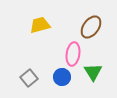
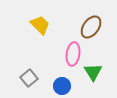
yellow trapezoid: rotated 60 degrees clockwise
blue circle: moved 9 px down
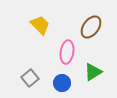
pink ellipse: moved 6 px left, 2 px up
green triangle: rotated 30 degrees clockwise
gray square: moved 1 px right
blue circle: moved 3 px up
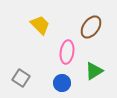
green triangle: moved 1 px right, 1 px up
gray square: moved 9 px left; rotated 18 degrees counterclockwise
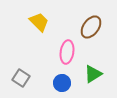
yellow trapezoid: moved 1 px left, 3 px up
green triangle: moved 1 px left, 3 px down
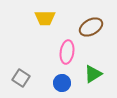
yellow trapezoid: moved 6 px right, 4 px up; rotated 135 degrees clockwise
brown ellipse: rotated 25 degrees clockwise
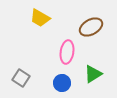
yellow trapezoid: moved 5 px left; rotated 30 degrees clockwise
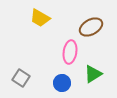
pink ellipse: moved 3 px right
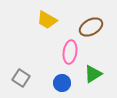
yellow trapezoid: moved 7 px right, 2 px down
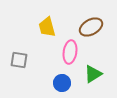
yellow trapezoid: moved 7 px down; rotated 45 degrees clockwise
gray square: moved 2 px left, 18 px up; rotated 24 degrees counterclockwise
